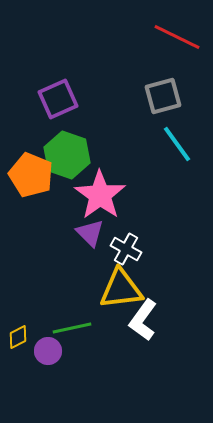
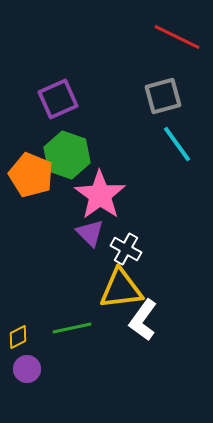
purple circle: moved 21 px left, 18 px down
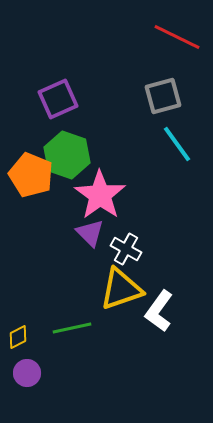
yellow triangle: rotated 12 degrees counterclockwise
white L-shape: moved 16 px right, 9 px up
purple circle: moved 4 px down
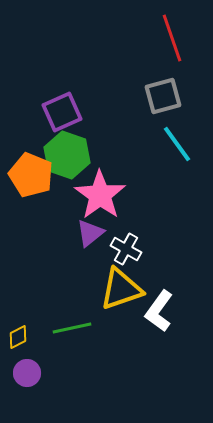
red line: moved 5 px left, 1 px down; rotated 45 degrees clockwise
purple square: moved 4 px right, 13 px down
purple triangle: rotated 36 degrees clockwise
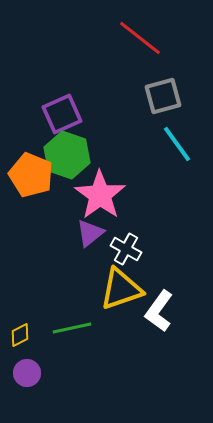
red line: moved 32 px left; rotated 33 degrees counterclockwise
purple square: moved 2 px down
yellow diamond: moved 2 px right, 2 px up
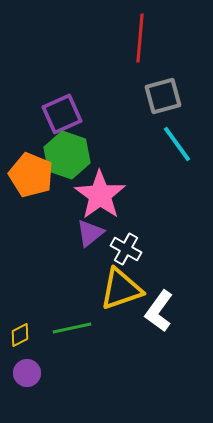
red line: rotated 57 degrees clockwise
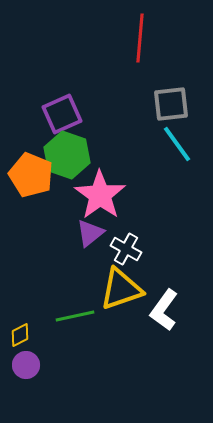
gray square: moved 8 px right, 8 px down; rotated 9 degrees clockwise
white L-shape: moved 5 px right, 1 px up
green line: moved 3 px right, 12 px up
purple circle: moved 1 px left, 8 px up
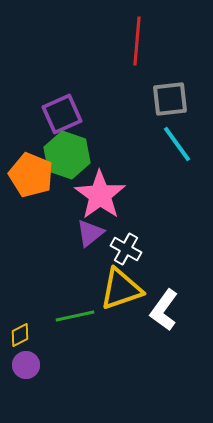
red line: moved 3 px left, 3 px down
gray square: moved 1 px left, 5 px up
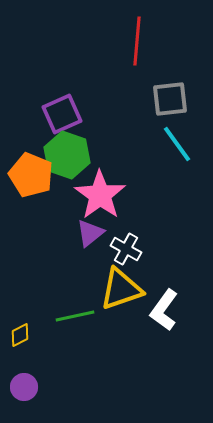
purple circle: moved 2 px left, 22 px down
